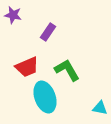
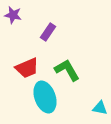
red trapezoid: moved 1 px down
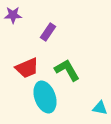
purple star: rotated 12 degrees counterclockwise
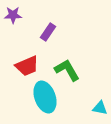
red trapezoid: moved 2 px up
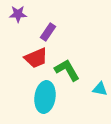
purple star: moved 5 px right, 1 px up
red trapezoid: moved 9 px right, 8 px up
cyan ellipse: rotated 28 degrees clockwise
cyan triangle: moved 19 px up
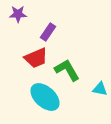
cyan ellipse: rotated 56 degrees counterclockwise
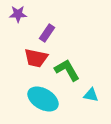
purple rectangle: moved 1 px left, 1 px down
red trapezoid: rotated 35 degrees clockwise
cyan triangle: moved 9 px left, 6 px down
cyan ellipse: moved 2 px left, 2 px down; rotated 12 degrees counterclockwise
